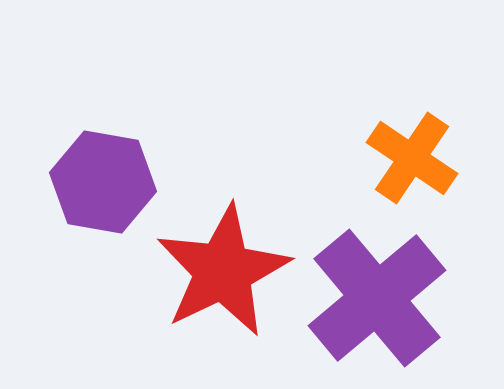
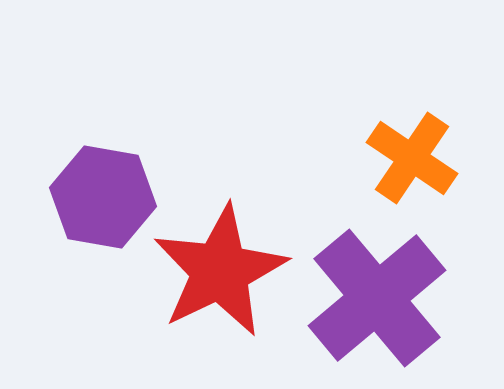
purple hexagon: moved 15 px down
red star: moved 3 px left
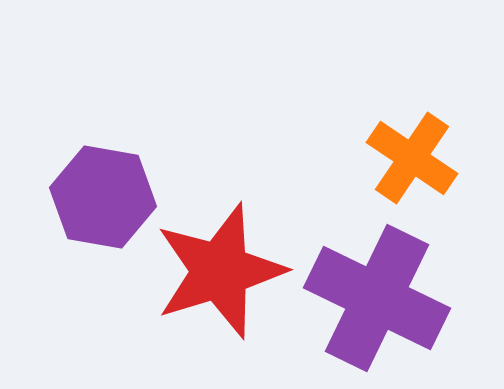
red star: rotated 9 degrees clockwise
purple cross: rotated 24 degrees counterclockwise
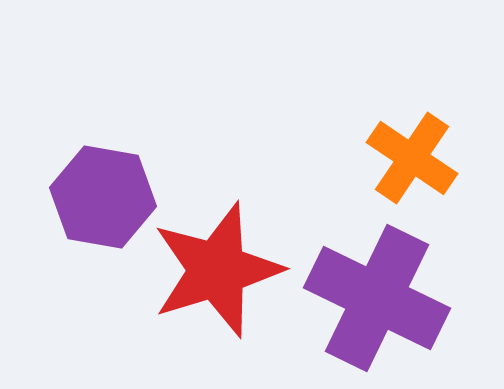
red star: moved 3 px left, 1 px up
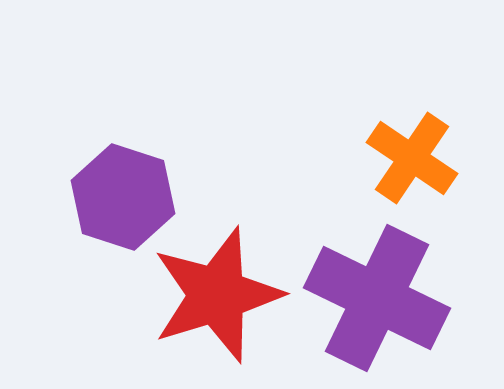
purple hexagon: moved 20 px right; rotated 8 degrees clockwise
red star: moved 25 px down
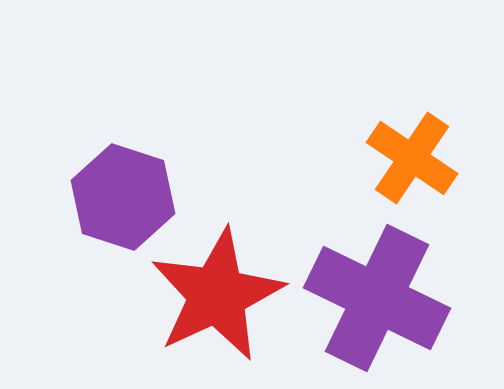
red star: rotated 8 degrees counterclockwise
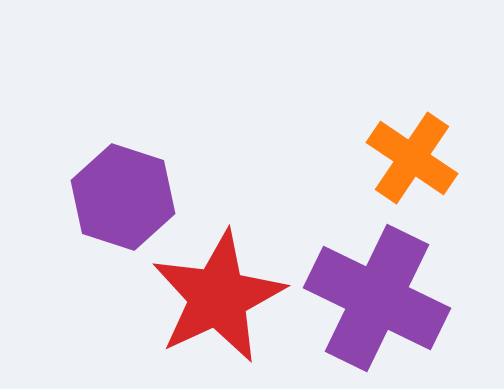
red star: moved 1 px right, 2 px down
